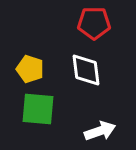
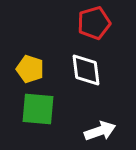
red pentagon: rotated 16 degrees counterclockwise
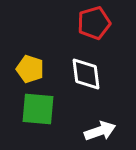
white diamond: moved 4 px down
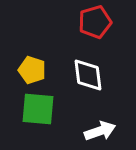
red pentagon: moved 1 px right, 1 px up
yellow pentagon: moved 2 px right, 1 px down
white diamond: moved 2 px right, 1 px down
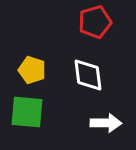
green square: moved 11 px left, 3 px down
white arrow: moved 6 px right, 8 px up; rotated 20 degrees clockwise
